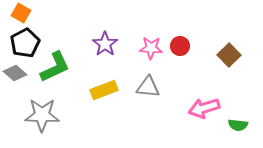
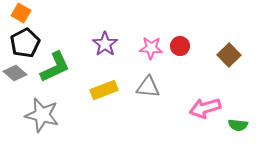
pink arrow: moved 1 px right
gray star: rotated 12 degrees clockwise
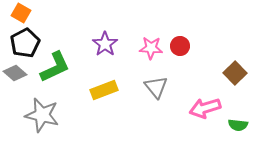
brown square: moved 6 px right, 18 px down
gray triangle: moved 8 px right; rotated 45 degrees clockwise
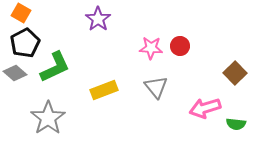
purple star: moved 7 px left, 25 px up
gray star: moved 6 px right, 3 px down; rotated 24 degrees clockwise
green semicircle: moved 2 px left, 1 px up
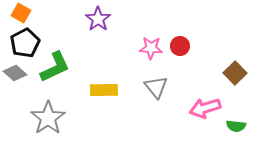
yellow rectangle: rotated 20 degrees clockwise
green semicircle: moved 2 px down
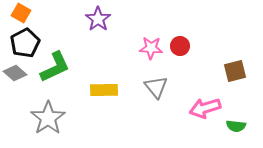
brown square: moved 2 px up; rotated 30 degrees clockwise
